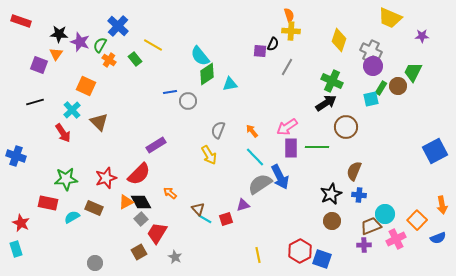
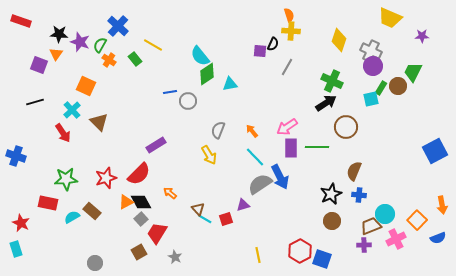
brown rectangle at (94, 208): moved 2 px left, 3 px down; rotated 18 degrees clockwise
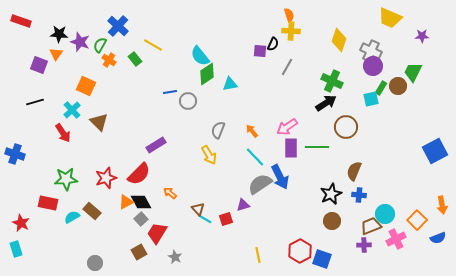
blue cross at (16, 156): moved 1 px left, 2 px up
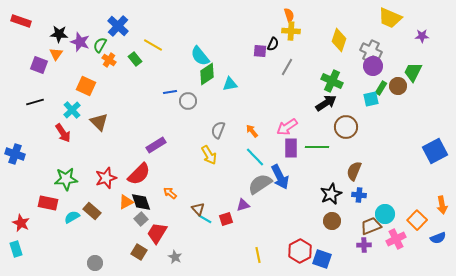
black diamond at (141, 202): rotated 10 degrees clockwise
brown square at (139, 252): rotated 28 degrees counterclockwise
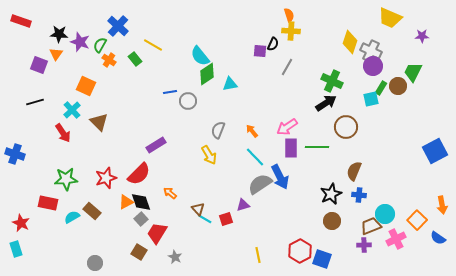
yellow diamond at (339, 40): moved 11 px right, 2 px down
blue semicircle at (438, 238): rotated 56 degrees clockwise
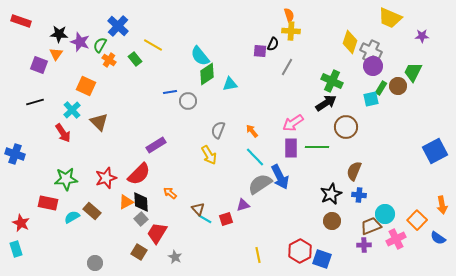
pink arrow at (287, 127): moved 6 px right, 4 px up
black diamond at (141, 202): rotated 15 degrees clockwise
